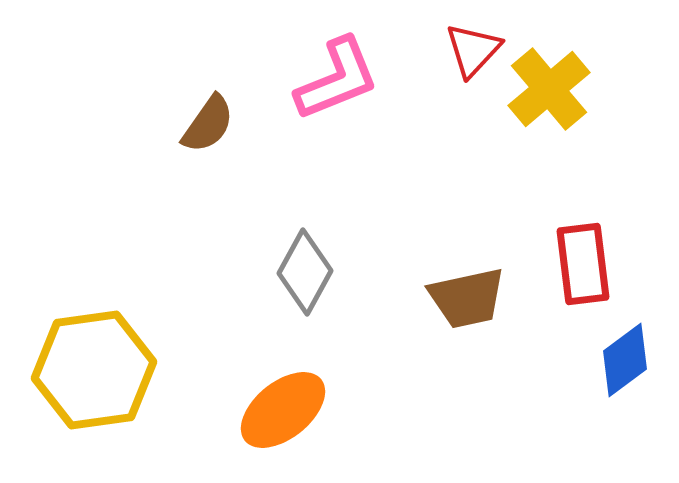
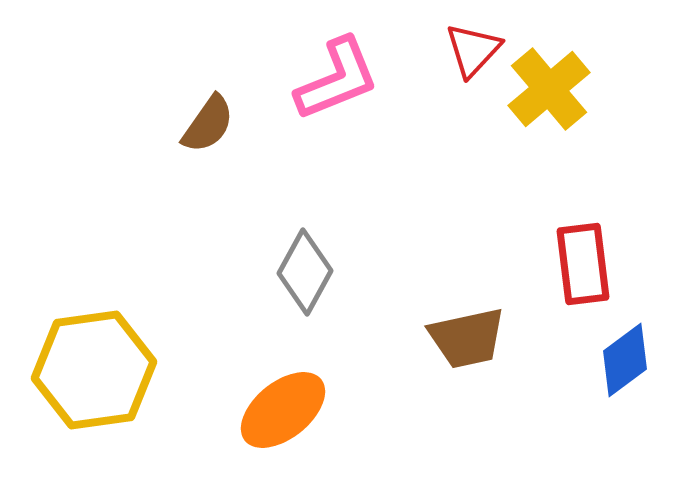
brown trapezoid: moved 40 px down
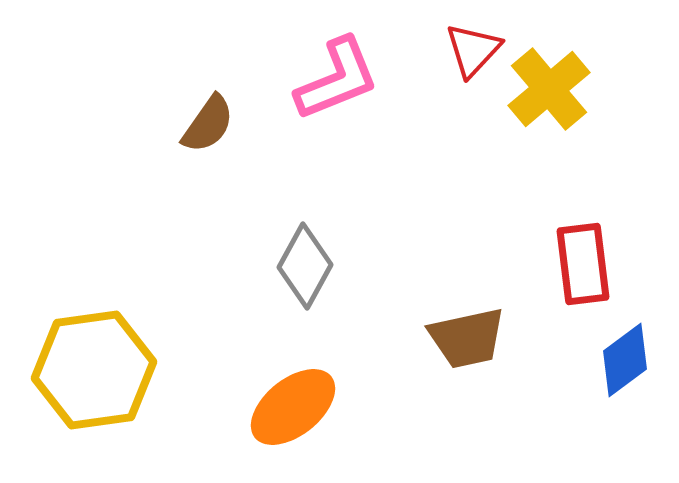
gray diamond: moved 6 px up
orange ellipse: moved 10 px right, 3 px up
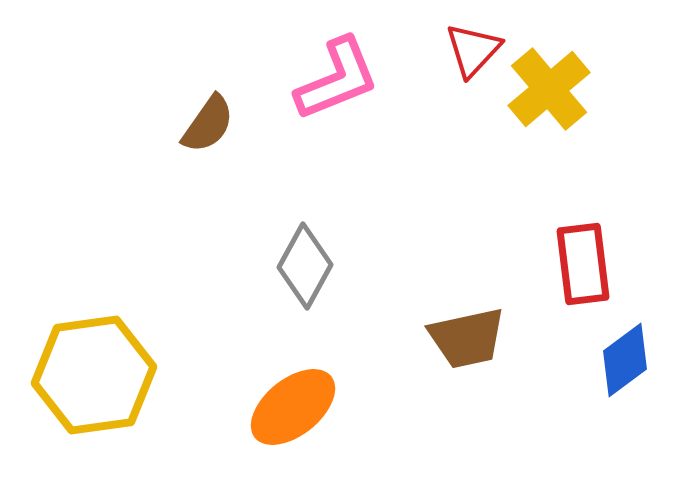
yellow hexagon: moved 5 px down
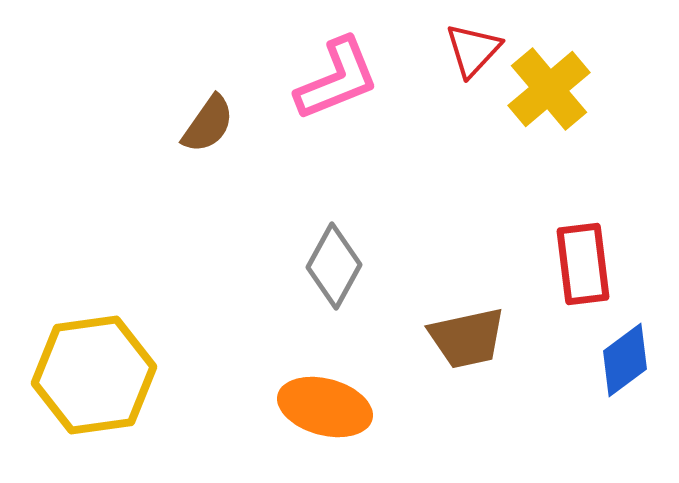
gray diamond: moved 29 px right
orange ellipse: moved 32 px right; rotated 54 degrees clockwise
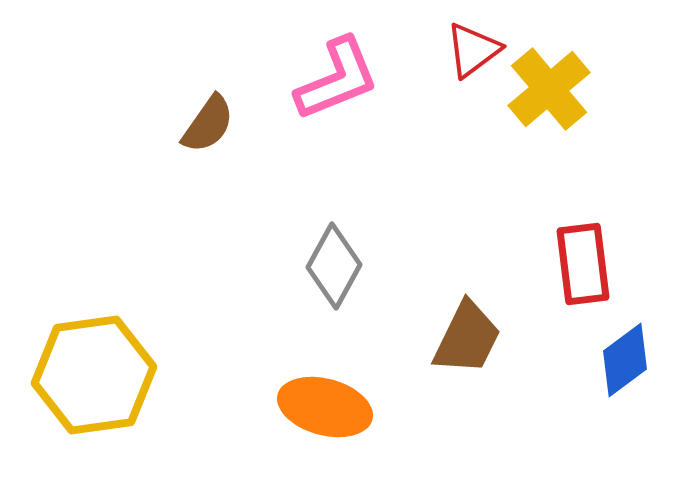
red triangle: rotated 10 degrees clockwise
brown trapezoid: rotated 52 degrees counterclockwise
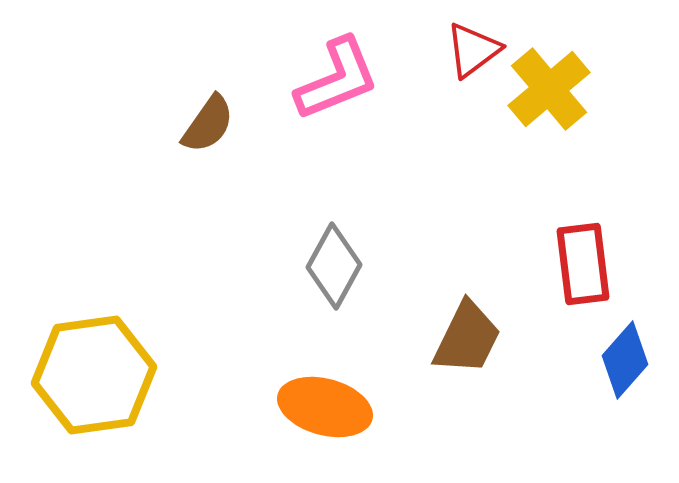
blue diamond: rotated 12 degrees counterclockwise
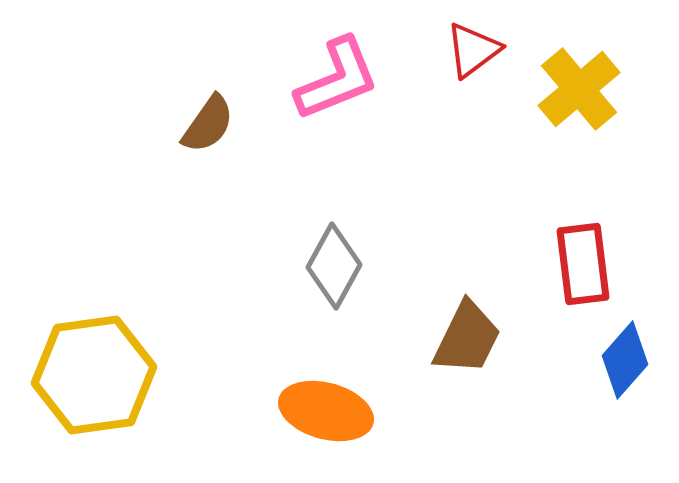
yellow cross: moved 30 px right
orange ellipse: moved 1 px right, 4 px down
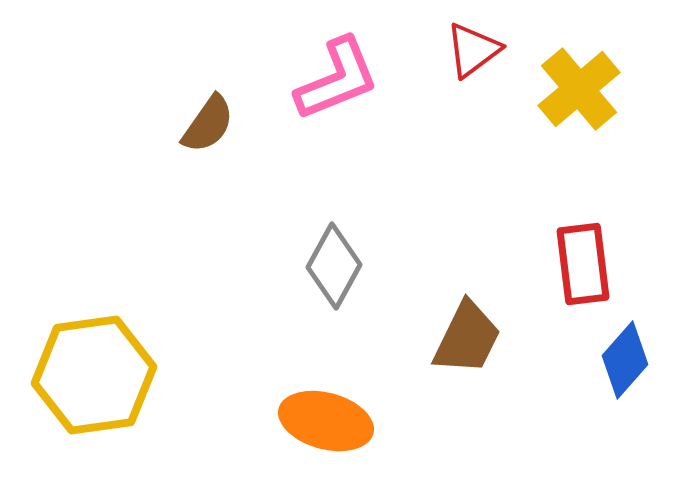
orange ellipse: moved 10 px down
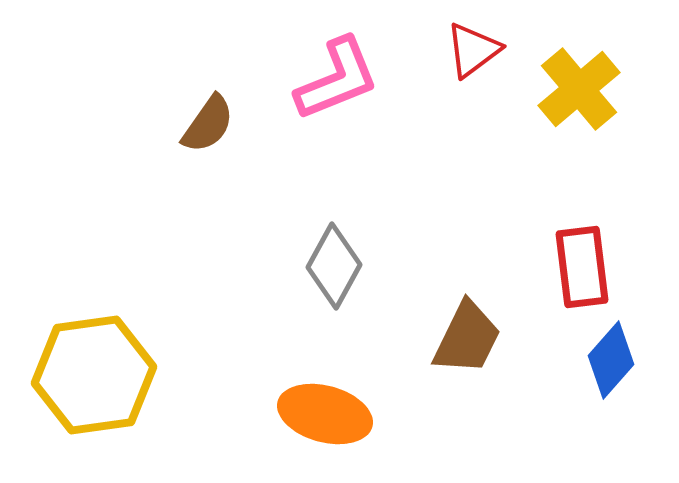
red rectangle: moved 1 px left, 3 px down
blue diamond: moved 14 px left
orange ellipse: moved 1 px left, 7 px up
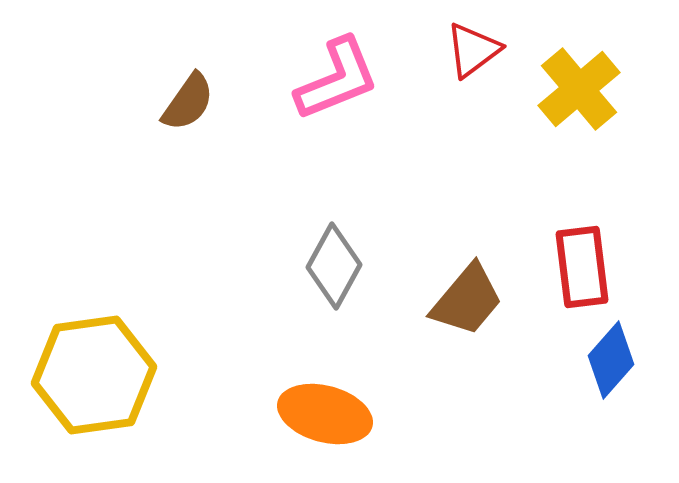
brown semicircle: moved 20 px left, 22 px up
brown trapezoid: moved 38 px up; rotated 14 degrees clockwise
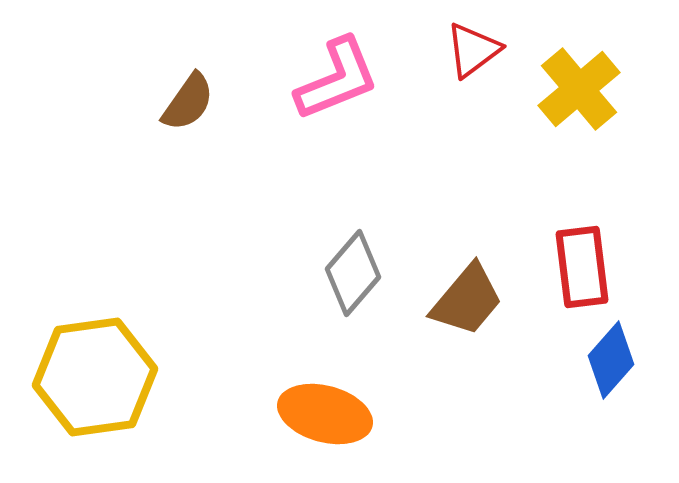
gray diamond: moved 19 px right, 7 px down; rotated 12 degrees clockwise
yellow hexagon: moved 1 px right, 2 px down
